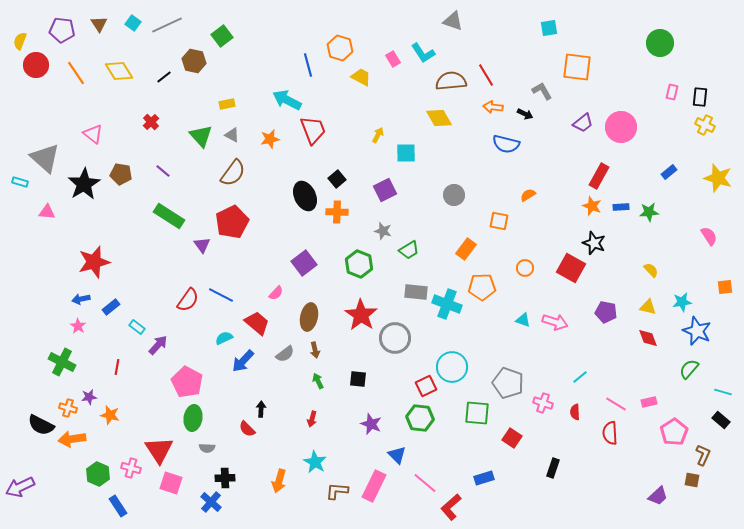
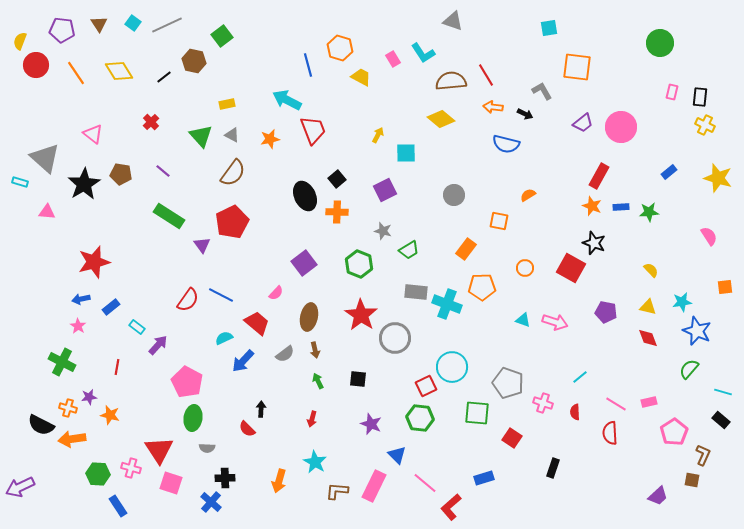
yellow diamond at (439, 118): moved 2 px right, 1 px down; rotated 20 degrees counterclockwise
green hexagon at (98, 474): rotated 20 degrees counterclockwise
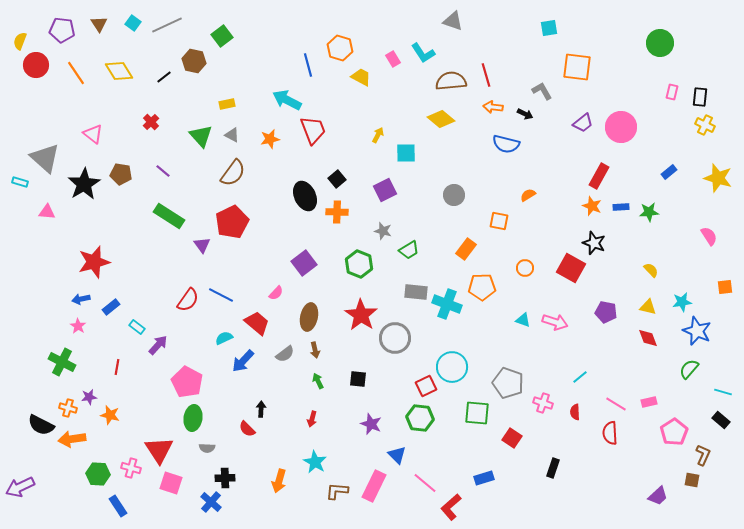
red line at (486, 75): rotated 15 degrees clockwise
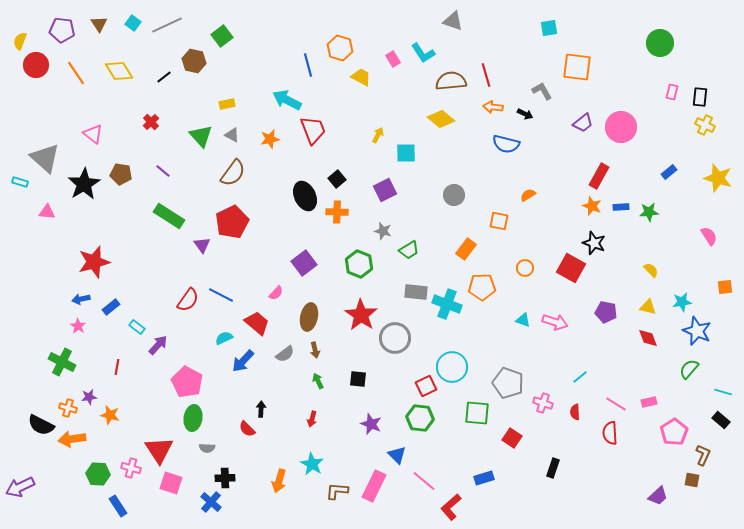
cyan star at (315, 462): moved 3 px left, 2 px down
pink line at (425, 483): moved 1 px left, 2 px up
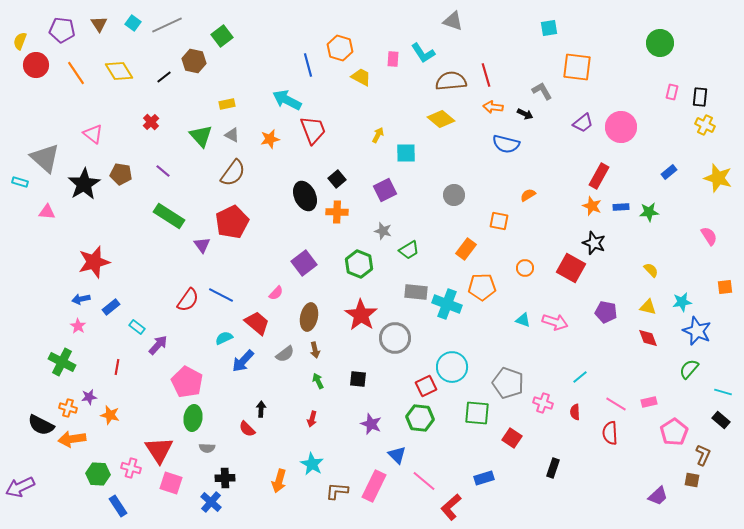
pink rectangle at (393, 59): rotated 35 degrees clockwise
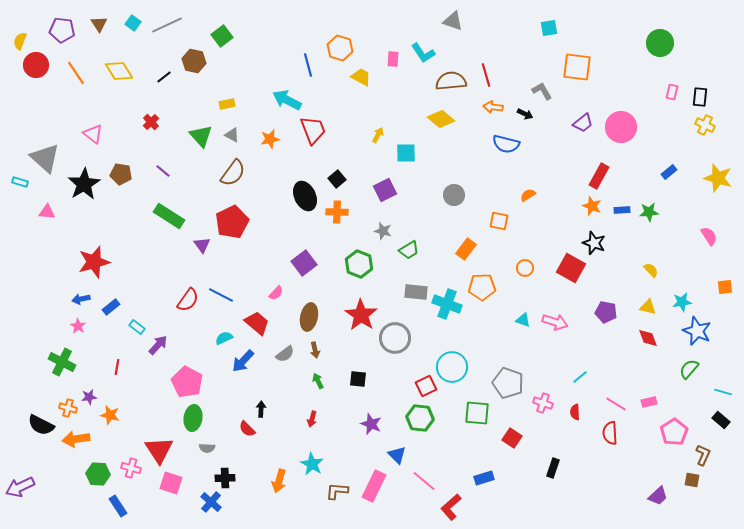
blue rectangle at (621, 207): moved 1 px right, 3 px down
orange arrow at (72, 439): moved 4 px right
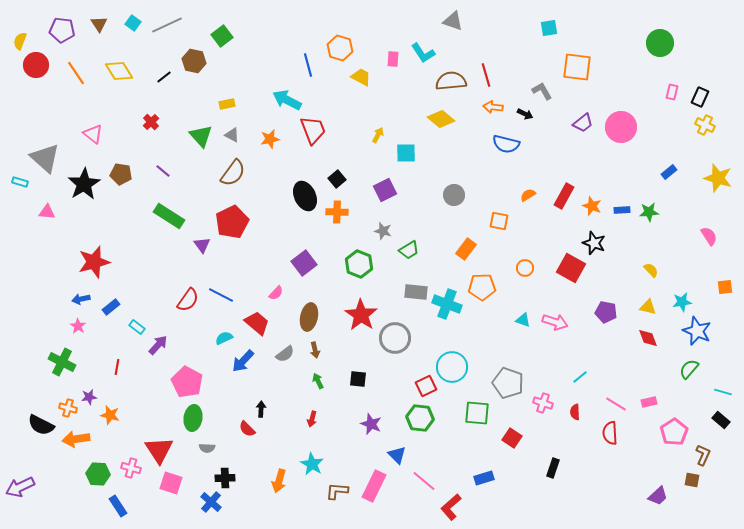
black rectangle at (700, 97): rotated 18 degrees clockwise
red rectangle at (599, 176): moved 35 px left, 20 px down
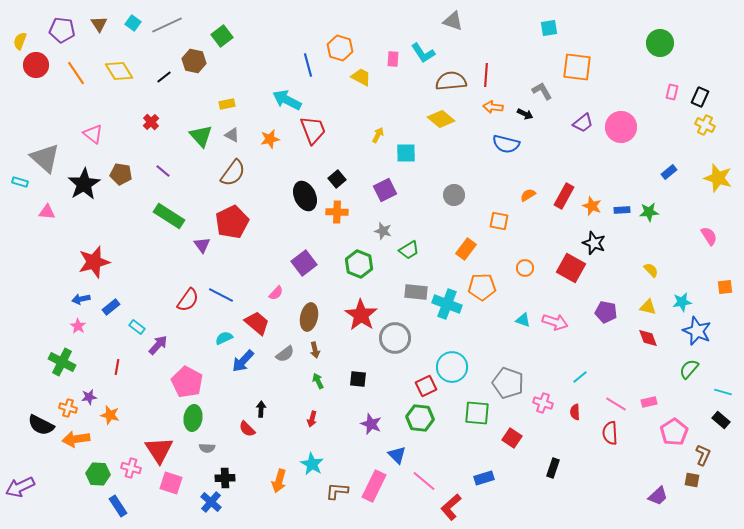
red line at (486, 75): rotated 20 degrees clockwise
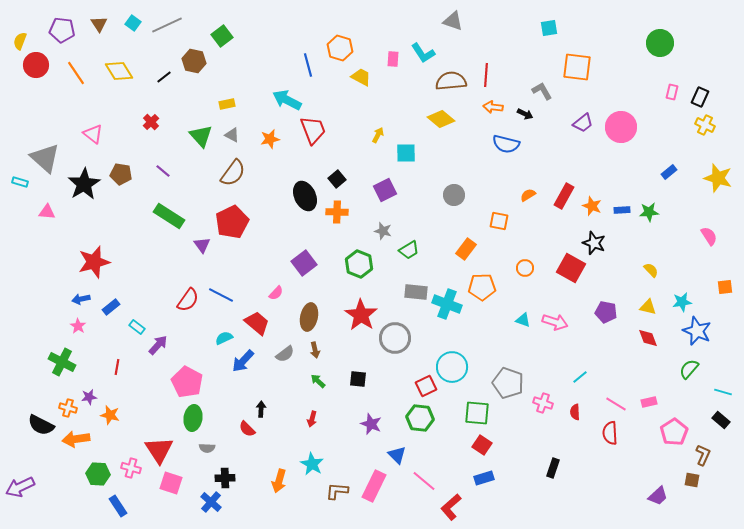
green arrow at (318, 381): rotated 21 degrees counterclockwise
red square at (512, 438): moved 30 px left, 7 px down
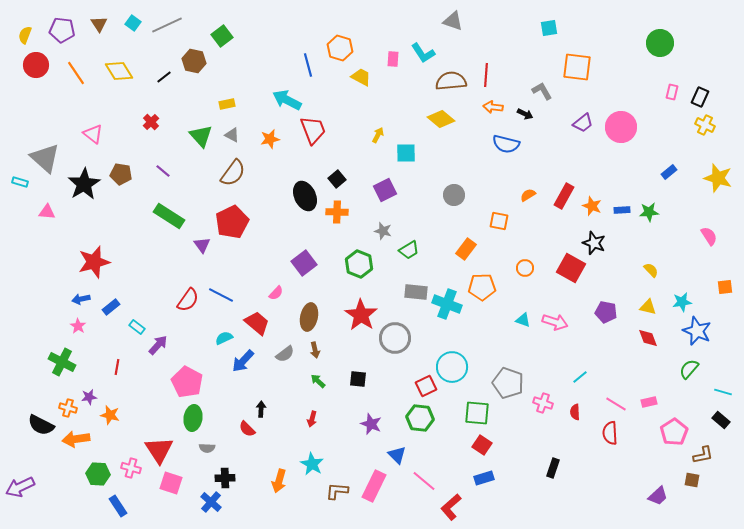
yellow semicircle at (20, 41): moved 5 px right, 6 px up
brown L-shape at (703, 455): rotated 55 degrees clockwise
